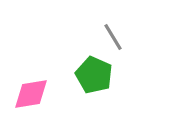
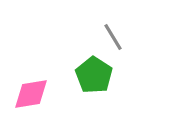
green pentagon: rotated 9 degrees clockwise
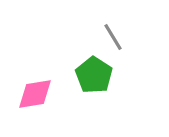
pink diamond: moved 4 px right
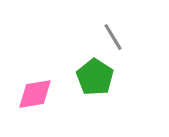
green pentagon: moved 1 px right, 2 px down
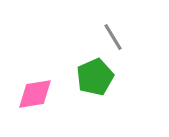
green pentagon: rotated 15 degrees clockwise
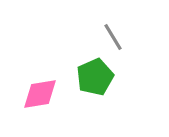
pink diamond: moved 5 px right
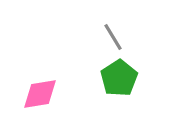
green pentagon: moved 24 px right, 1 px down; rotated 9 degrees counterclockwise
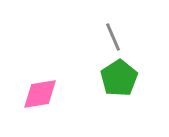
gray line: rotated 8 degrees clockwise
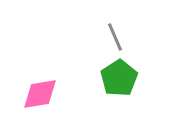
gray line: moved 2 px right
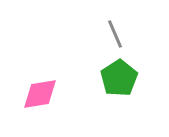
gray line: moved 3 px up
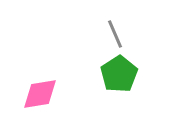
green pentagon: moved 4 px up
